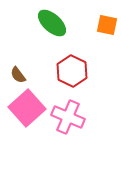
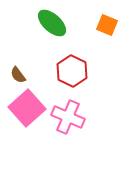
orange square: rotated 10 degrees clockwise
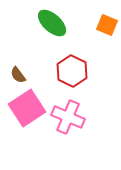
pink square: rotated 9 degrees clockwise
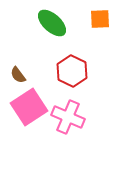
orange square: moved 7 px left, 6 px up; rotated 25 degrees counterclockwise
pink square: moved 2 px right, 1 px up
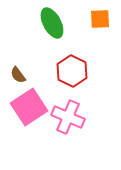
green ellipse: rotated 20 degrees clockwise
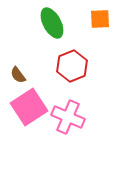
red hexagon: moved 5 px up; rotated 12 degrees clockwise
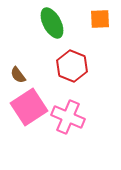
red hexagon: rotated 16 degrees counterclockwise
